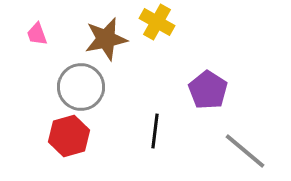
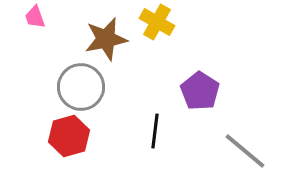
pink trapezoid: moved 2 px left, 17 px up
purple pentagon: moved 8 px left, 1 px down
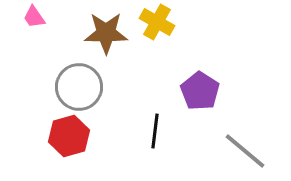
pink trapezoid: moved 1 px left; rotated 15 degrees counterclockwise
brown star: moved 6 px up; rotated 12 degrees clockwise
gray circle: moved 2 px left
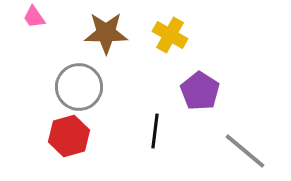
yellow cross: moved 13 px right, 13 px down
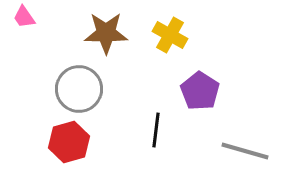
pink trapezoid: moved 10 px left
gray circle: moved 2 px down
black line: moved 1 px right, 1 px up
red hexagon: moved 6 px down
gray line: rotated 24 degrees counterclockwise
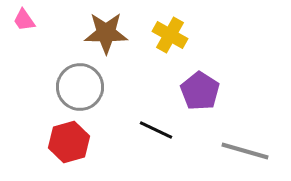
pink trapezoid: moved 3 px down
gray circle: moved 1 px right, 2 px up
black line: rotated 72 degrees counterclockwise
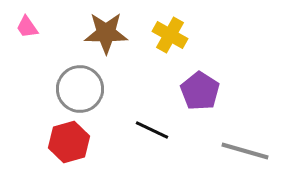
pink trapezoid: moved 3 px right, 7 px down
gray circle: moved 2 px down
black line: moved 4 px left
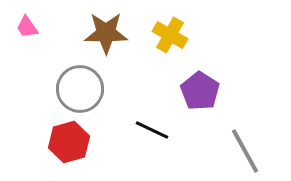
gray line: rotated 45 degrees clockwise
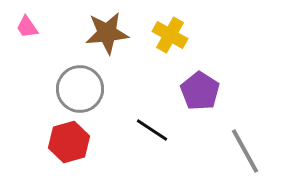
brown star: moved 1 px right; rotated 6 degrees counterclockwise
black line: rotated 8 degrees clockwise
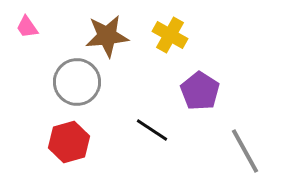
brown star: moved 3 px down
gray circle: moved 3 px left, 7 px up
